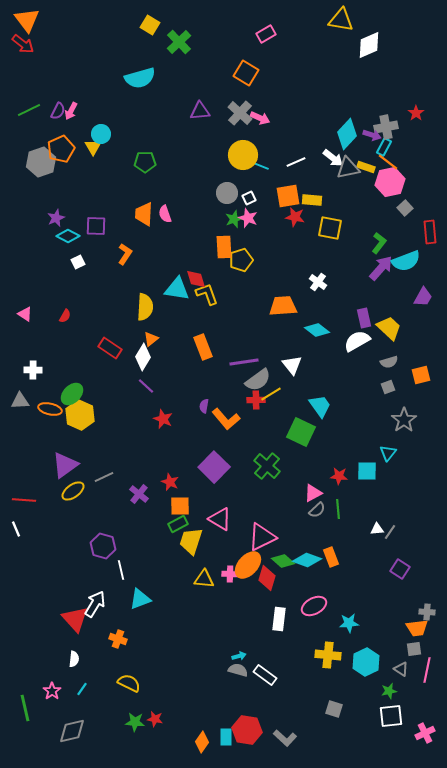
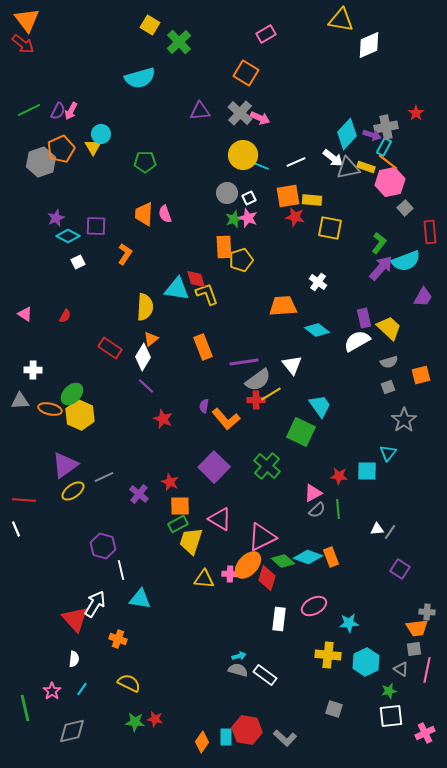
cyan diamond at (307, 560): moved 1 px right, 3 px up
cyan triangle at (140, 599): rotated 30 degrees clockwise
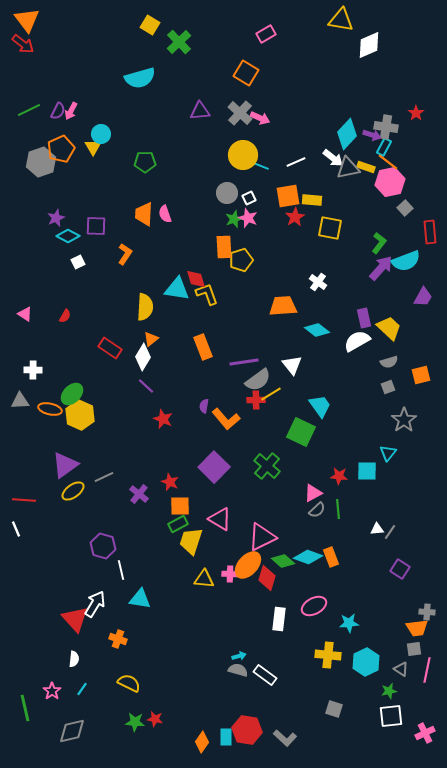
gray cross at (386, 127): rotated 20 degrees clockwise
red star at (295, 217): rotated 30 degrees clockwise
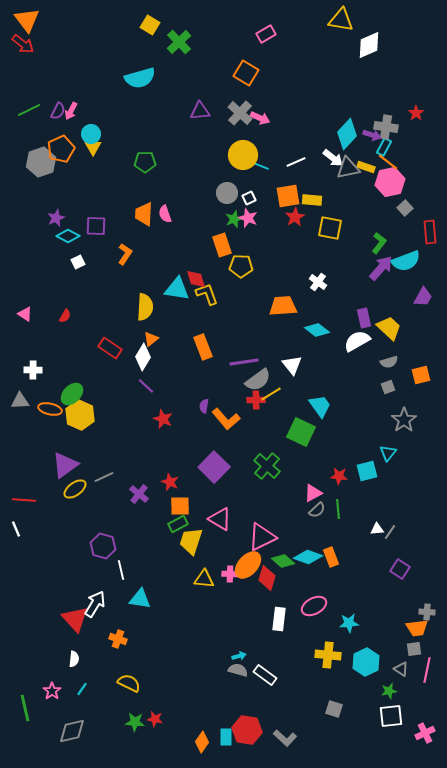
cyan circle at (101, 134): moved 10 px left
orange rectangle at (224, 247): moved 2 px left, 2 px up; rotated 15 degrees counterclockwise
yellow pentagon at (241, 260): moved 6 px down; rotated 20 degrees clockwise
cyan square at (367, 471): rotated 15 degrees counterclockwise
yellow ellipse at (73, 491): moved 2 px right, 2 px up
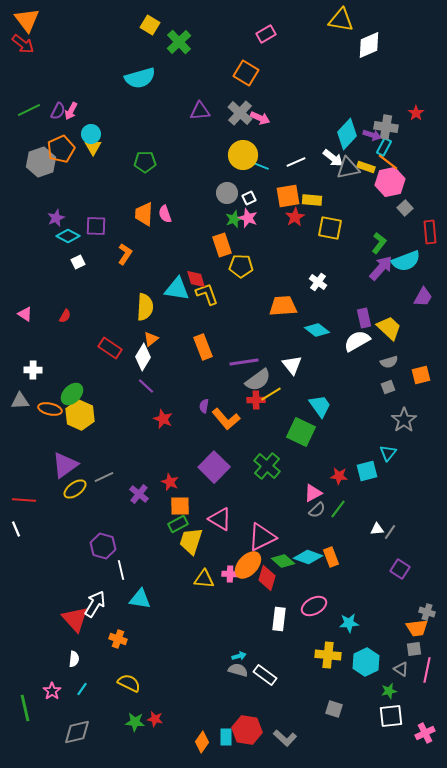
green line at (338, 509): rotated 42 degrees clockwise
gray cross at (427, 612): rotated 14 degrees clockwise
gray diamond at (72, 731): moved 5 px right, 1 px down
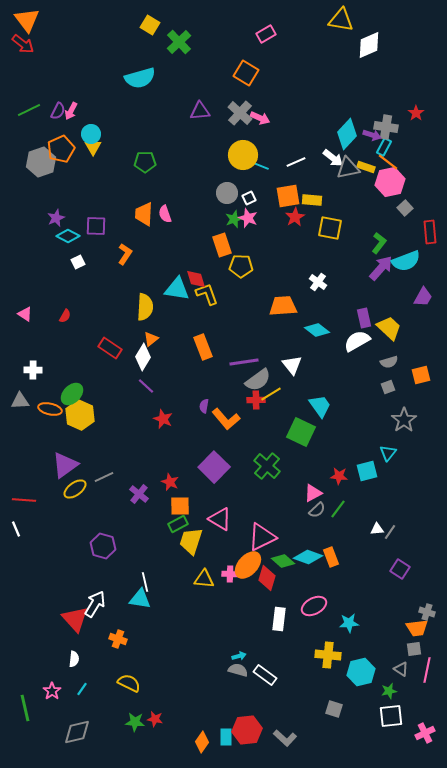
white line at (121, 570): moved 24 px right, 12 px down
cyan hexagon at (366, 662): moved 5 px left, 10 px down; rotated 12 degrees clockwise
red hexagon at (247, 730): rotated 16 degrees counterclockwise
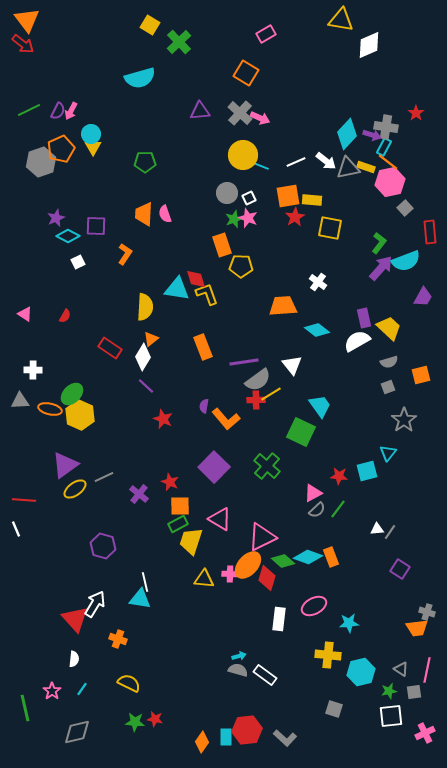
white arrow at (333, 158): moved 7 px left, 3 px down
gray square at (414, 649): moved 43 px down
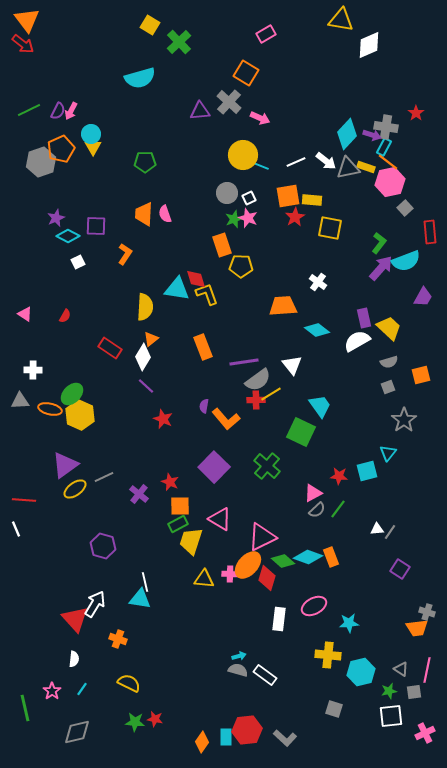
gray cross at (240, 113): moved 11 px left, 11 px up
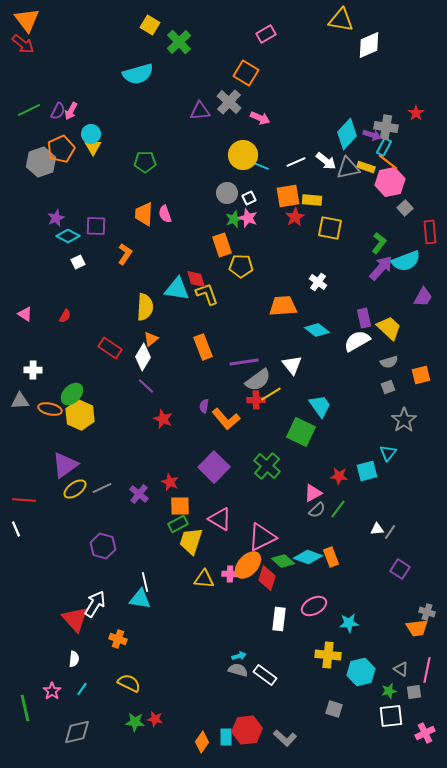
cyan semicircle at (140, 78): moved 2 px left, 4 px up
gray line at (104, 477): moved 2 px left, 11 px down
